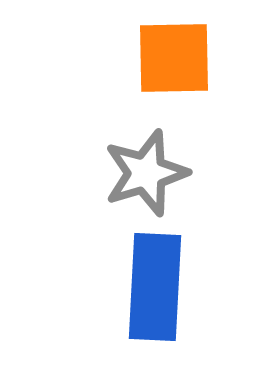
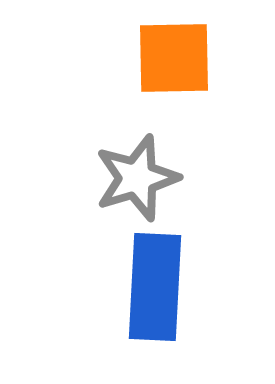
gray star: moved 9 px left, 5 px down
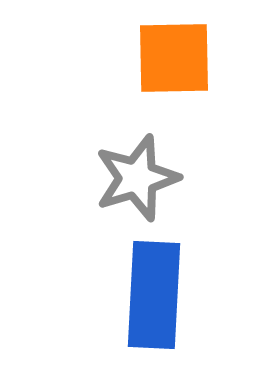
blue rectangle: moved 1 px left, 8 px down
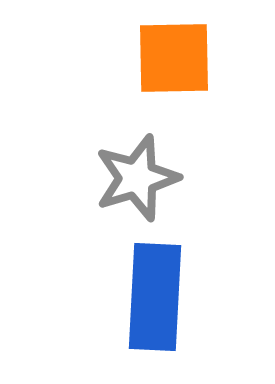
blue rectangle: moved 1 px right, 2 px down
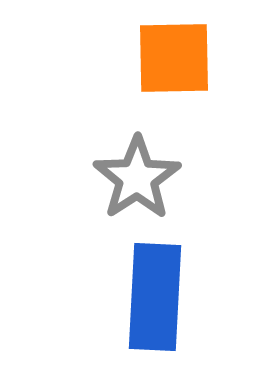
gray star: rotated 16 degrees counterclockwise
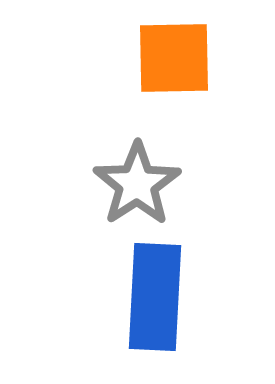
gray star: moved 6 px down
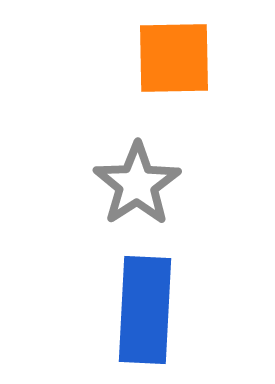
blue rectangle: moved 10 px left, 13 px down
